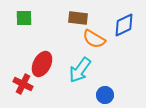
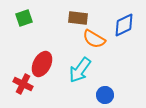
green square: rotated 18 degrees counterclockwise
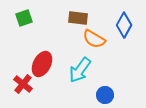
blue diamond: rotated 35 degrees counterclockwise
red cross: rotated 12 degrees clockwise
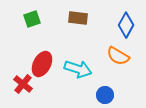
green square: moved 8 px right, 1 px down
blue diamond: moved 2 px right
orange semicircle: moved 24 px right, 17 px down
cyan arrow: moved 2 px left, 1 px up; rotated 108 degrees counterclockwise
